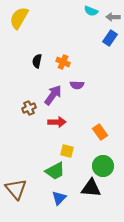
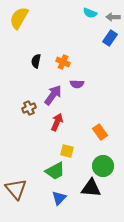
cyan semicircle: moved 1 px left, 2 px down
black semicircle: moved 1 px left
purple semicircle: moved 1 px up
red arrow: rotated 66 degrees counterclockwise
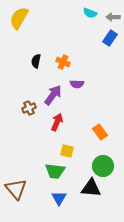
green trapezoid: rotated 35 degrees clockwise
blue triangle: rotated 14 degrees counterclockwise
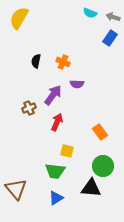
gray arrow: rotated 16 degrees clockwise
blue triangle: moved 3 px left; rotated 28 degrees clockwise
